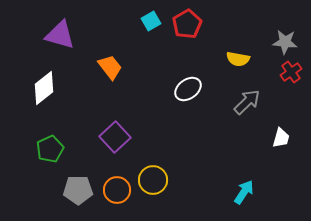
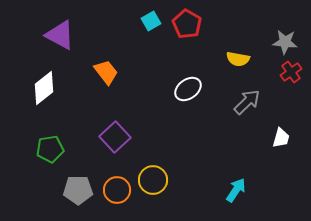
red pentagon: rotated 12 degrees counterclockwise
purple triangle: rotated 12 degrees clockwise
orange trapezoid: moved 4 px left, 5 px down
green pentagon: rotated 16 degrees clockwise
cyan arrow: moved 8 px left, 2 px up
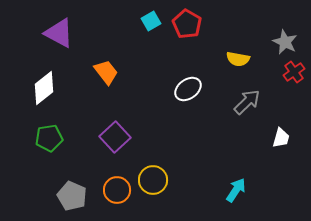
purple triangle: moved 1 px left, 2 px up
gray star: rotated 20 degrees clockwise
red cross: moved 3 px right
green pentagon: moved 1 px left, 11 px up
gray pentagon: moved 6 px left, 6 px down; rotated 24 degrees clockwise
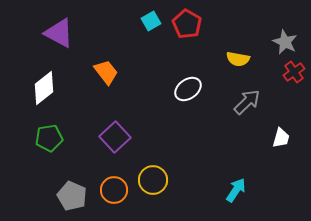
orange circle: moved 3 px left
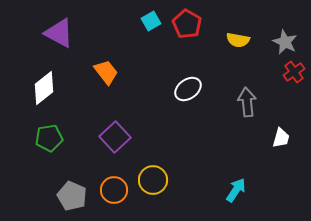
yellow semicircle: moved 19 px up
gray arrow: rotated 52 degrees counterclockwise
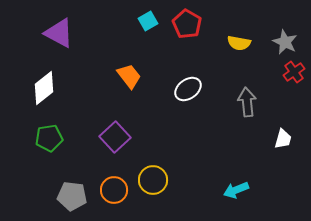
cyan square: moved 3 px left
yellow semicircle: moved 1 px right, 3 px down
orange trapezoid: moved 23 px right, 4 px down
white trapezoid: moved 2 px right, 1 px down
cyan arrow: rotated 145 degrees counterclockwise
gray pentagon: rotated 16 degrees counterclockwise
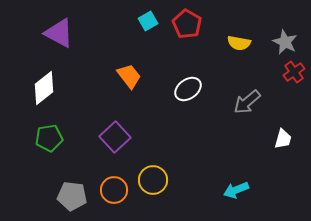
gray arrow: rotated 124 degrees counterclockwise
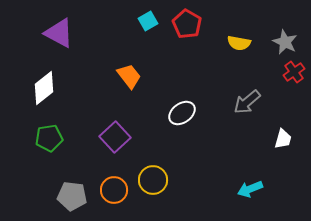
white ellipse: moved 6 px left, 24 px down
cyan arrow: moved 14 px right, 1 px up
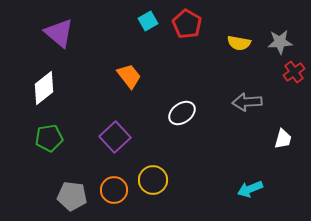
purple triangle: rotated 12 degrees clockwise
gray star: moved 5 px left; rotated 30 degrees counterclockwise
gray arrow: rotated 36 degrees clockwise
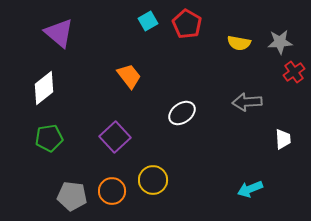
white trapezoid: rotated 20 degrees counterclockwise
orange circle: moved 2 px left, 1 px down
